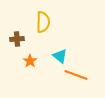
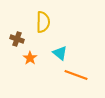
brown cross: rotated 24 degrees clockwise
cyan triangle: moved 3 px up
orange star: moved 3 px up
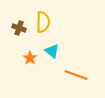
brown cross: moved 2 px right, 11 px up
cyan triangle: moved 8 px left, 2 px up
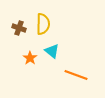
yellow semicircle: moved 2 px down
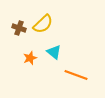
yellow semicircle: rotated 45 degrees clockwise
cyan triangle: moved 2 px right, 1 px down
orange star: rotated 16 degrees clockwise
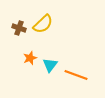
cyan triangle: moved 4 px left, 13 px down; rotated 28 degrees clockwise
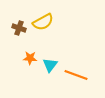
yellow semicircle: moved 2 px up; rotated 15 degrees clockwise
orange star: rotated 24 degrees clockwise
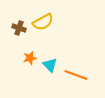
orange star: rotated 16 degrees counterclockwise
cyan triangle: rotated 21 degrees counterclockwise
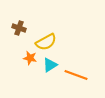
yellow semicircle: moved 3 px right, 20 px down
orange star: rotated 24 degrees clockwise
cyan triangle: rotated 42 degrees clockwise
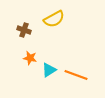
brown cross: moved 5 px right, 2 px down
yellow semicircle: moved 8 px right, 23 px up
cyan triangle: moved 1 px left, 5 px down
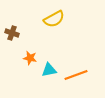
brown cross: moved 12 px left, 3 px down
cyan triangle: rotated 21 degrees clockwise
orange line: rotated 40 degrees counterclockwise
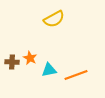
brown cross: moved 29 px down; rotated 16 degrees counterclockwise
orange star: rotated 16 degrees clockwise
